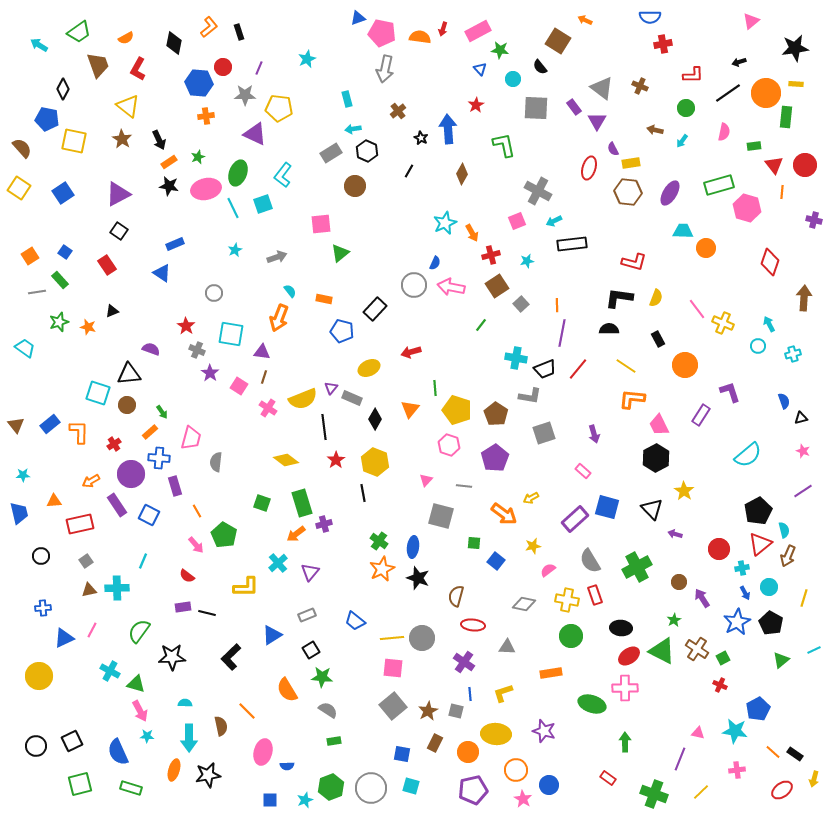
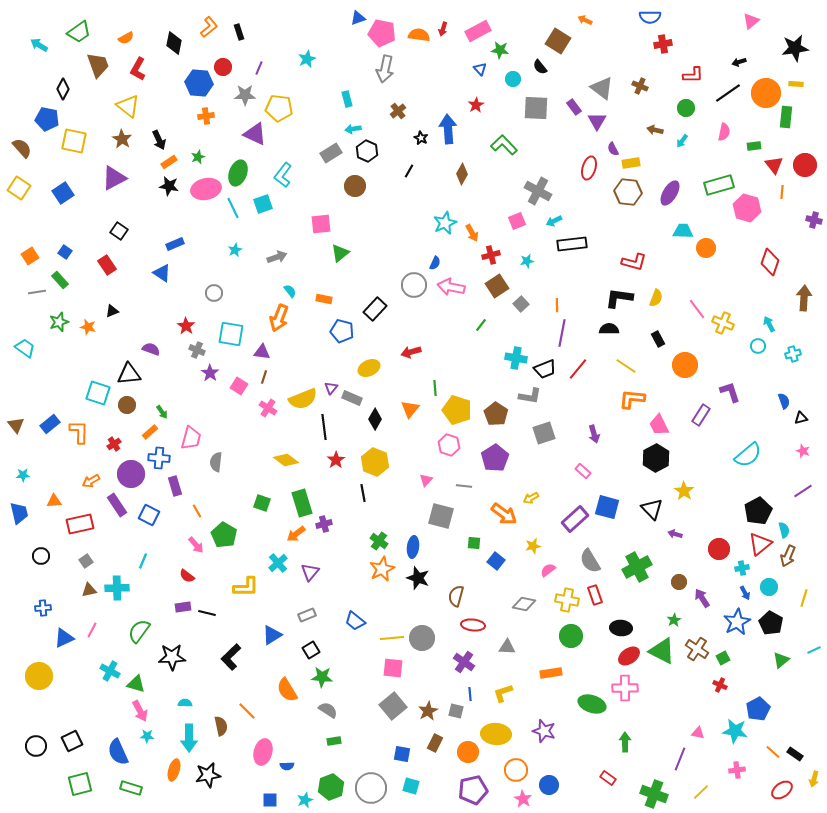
orange semicircle at (420, 37): moved 1 px left, 2 px up
green L-shape at (504, 145): rotated 32 degrees counterclockwise
purple triangle at (118, 194): moved 4 px left, 16 px up
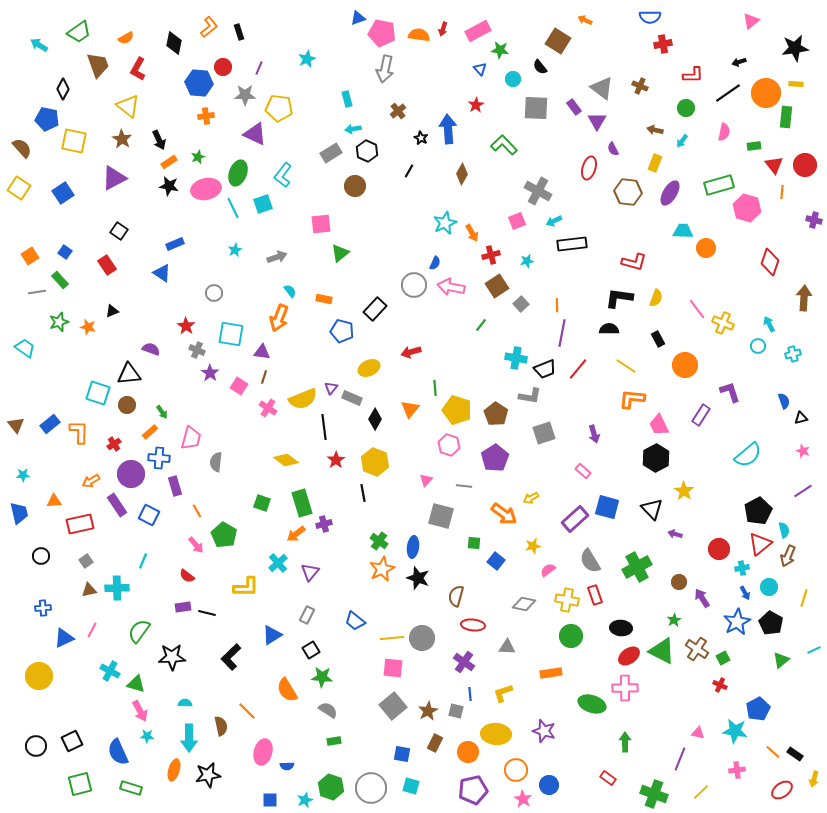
yellow rectangle at (631, 163): moved 24 px right; rotated 60 degrees counterclockwise
gray rectangle at (307, 615): rotated 42 degrees counterclockwise
green hexagon at (331, 787): rotated 20 degrees counterclockwise
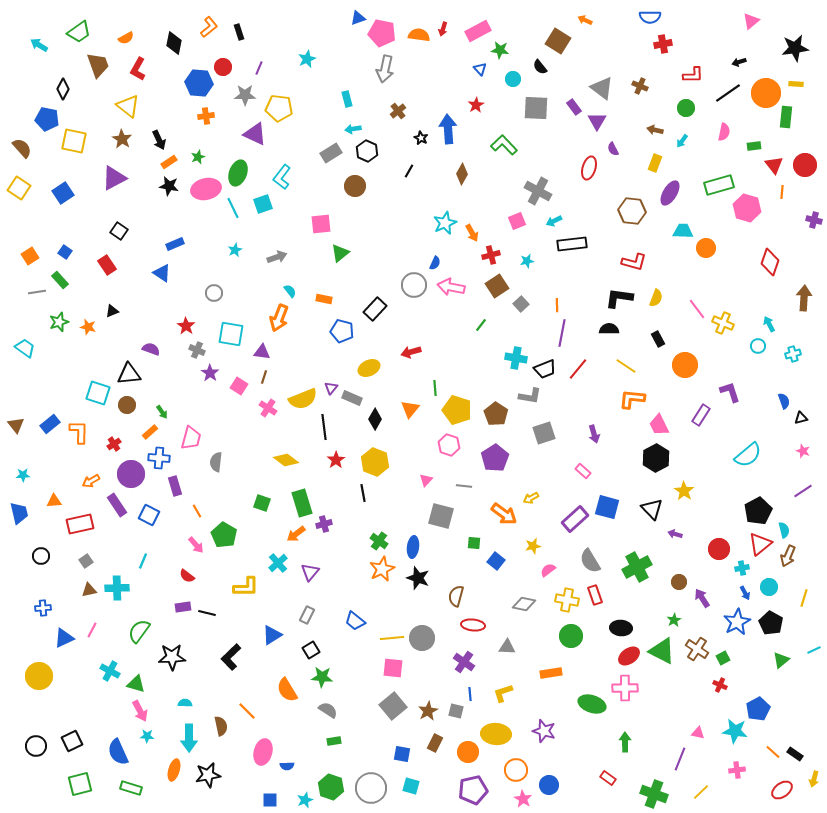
cyan L-shape at (283, 175): moved 1 px left, 2 px down
brown hexagon at (628, 192): moved 4 px right, 19 px down
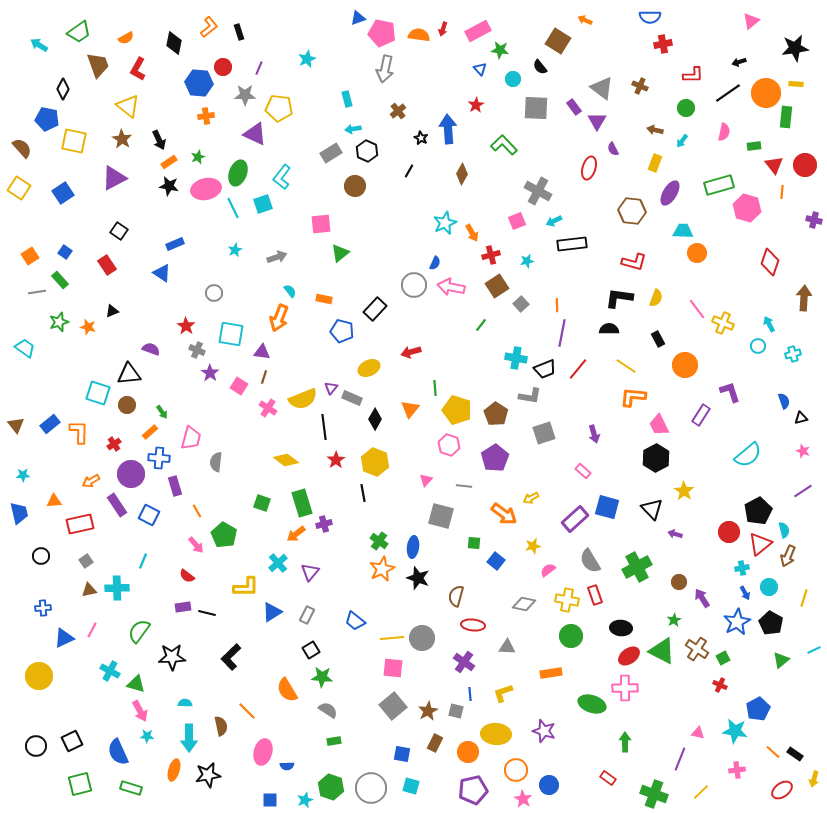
orange circle at (706, 248): moved 9 px left, 5 px down
orange L-shape at (632, 399): moved 1 px right, 2 px up
red circle at (719, 549): moved 10 px right, 17 px up
blue triangle at (272, 635): moved 23 px up
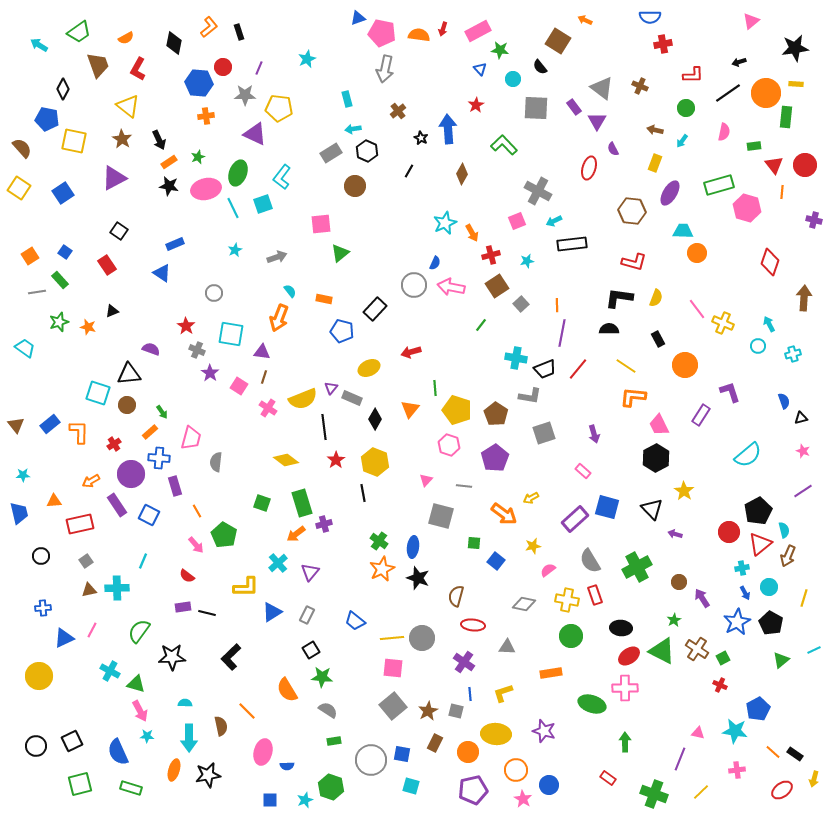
gray circle at (371, 788): moved 28 px up
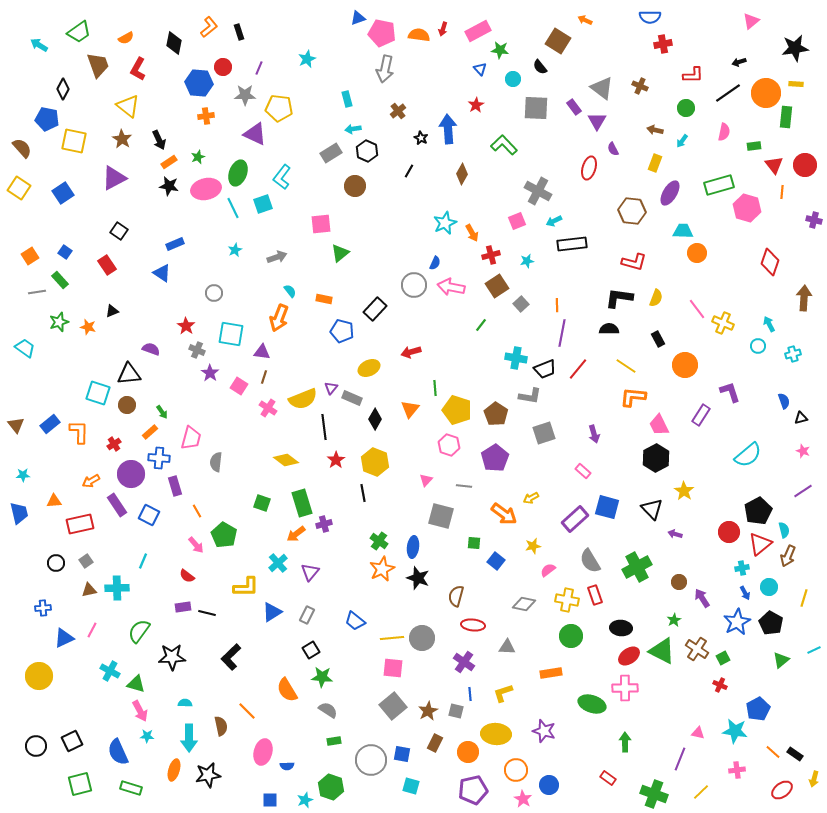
black circle at (41, 556): moved 15 px right, 7 px down
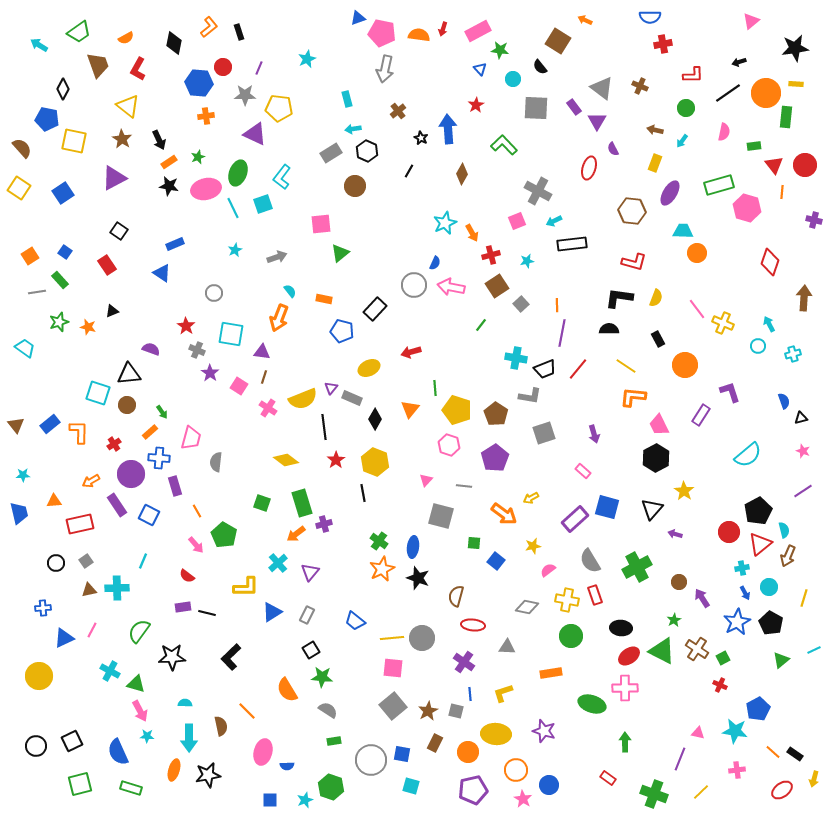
black triangle at (652, 509): rotated 25 degrees clockwise
gray diamond at (524, 604): moved 3 px right, 3 px down
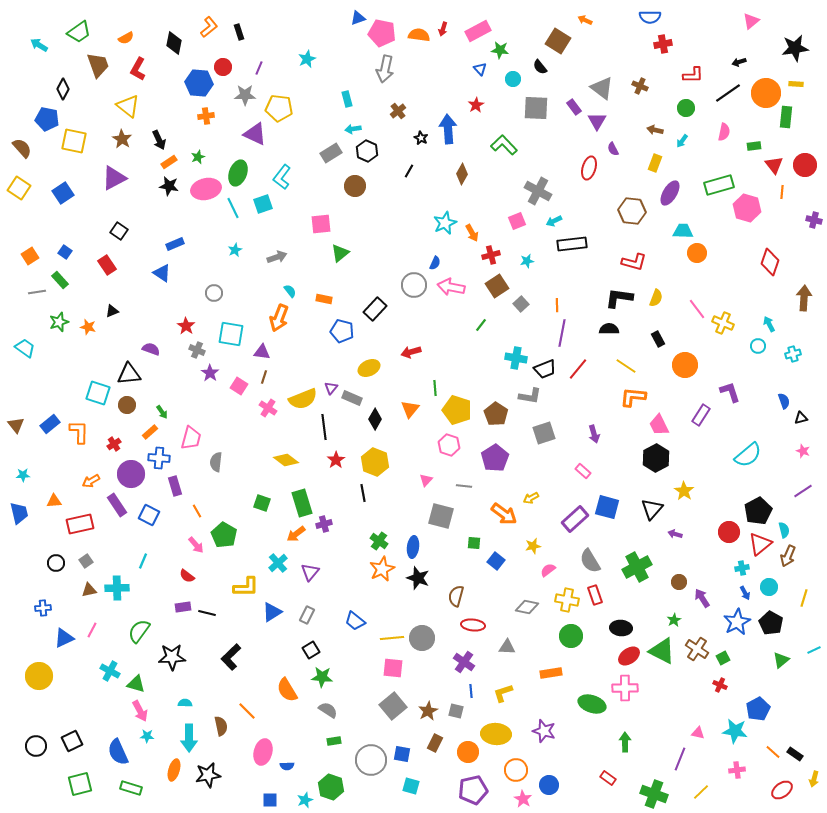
blue line at (470, 694): moved 1 px right, 3 px up
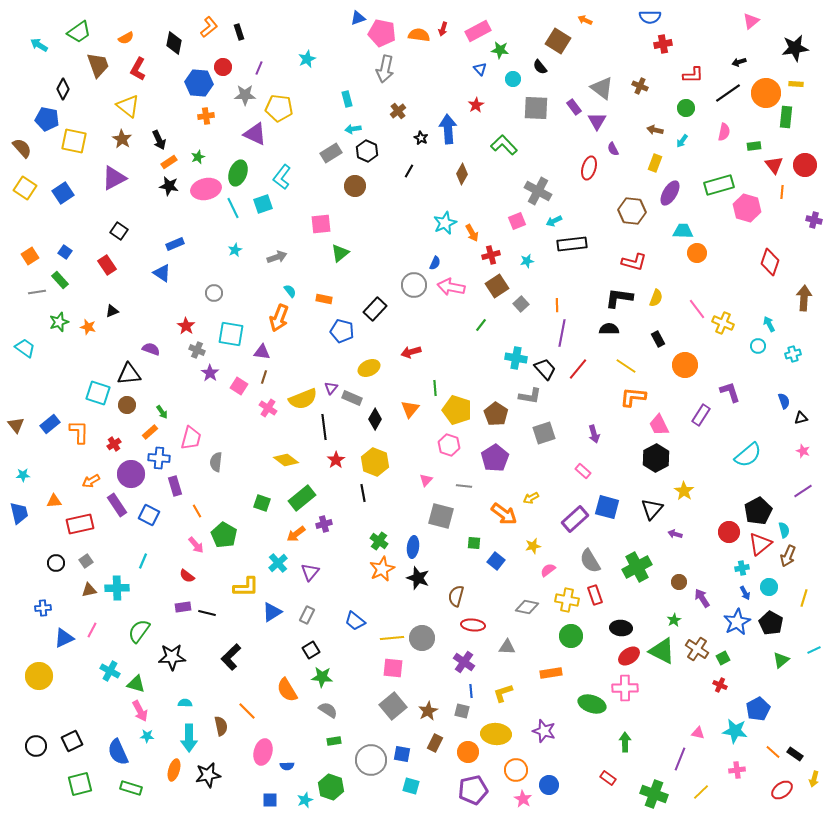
yellow square at (19, 188): moved 6 px right
black trapezoid at (545, 369): rotated 110 degrees counterclockwise
green rectangle at (302, 503): moved 5 px up; rotated 68 degrees clockwise
gray square at (456, 711): moved 6 px right
